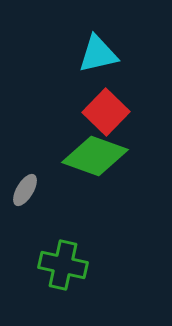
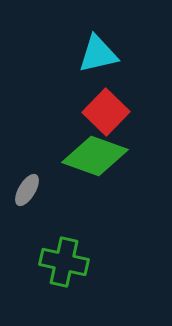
gray ellipse: moved 2 px right
green cross: moved 1 px right, 3 px up
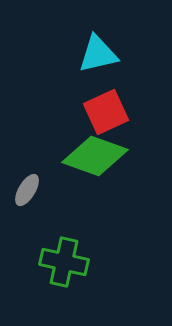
red square: rotated 21 degrees clockwise
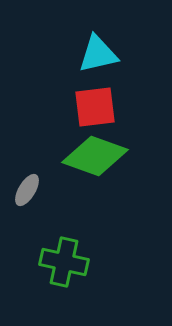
red square: moved 11 px left, 5 px up; rotated 18 degrees clockwise
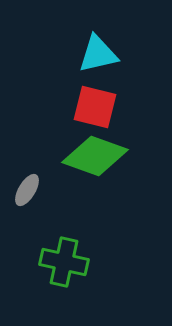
red square: rotated 21 degrees clockwise
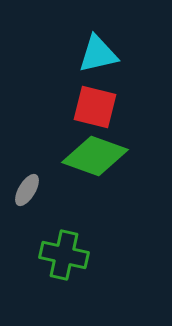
green cross: moved 7 px up
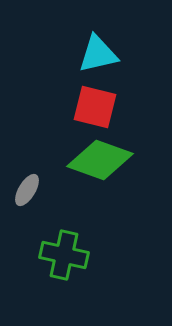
green diamond: moved 5 px right, 4 px down
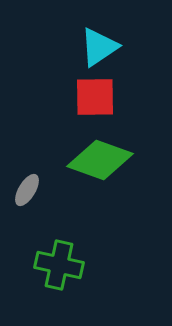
cyan triangle: moved 1 px right, 7 px up; rotated 21 degrees counterclockwise
red square: moved 10 px up; rotated 15 degrees counterclockwise
green cross: moved 5 px left, 10 px down
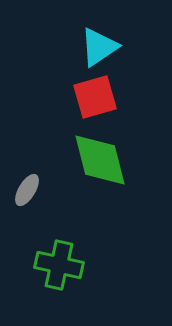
red square: rotated 15 degrees counterclockwise
green diamond: rotated 56 degrees clockwise
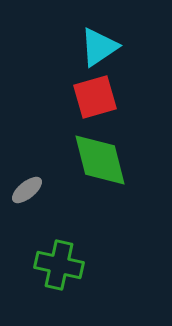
gray ellipse: rotated 20 degrees clockwise
